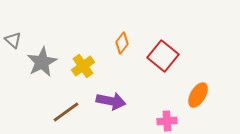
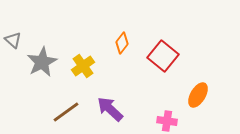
purple arrow: moved 1 px left, 8 px down; rotated 148 degrees counterclockwise
pink cross: rotated 12 degrees clockwise
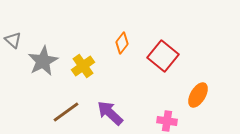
gray star: moved 1 px right, 1 px up
purple arrow: moved 4 px down
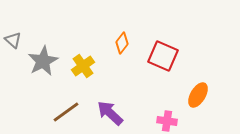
red square: rotated 16 degrees counterclockwise
